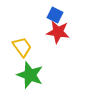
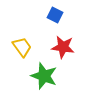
red star: moved 5 px right, 15 px down
green star: moved 14 px right, 1 px down
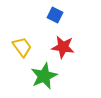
green star: rotated 28 degrees clockwise
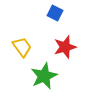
blue square: moved 2 px up
red star: moved 2 px right; rotated 25 degrees counterclockwise
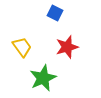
red star: moved 2 px right
green star: moved 1 px left, 2 px down
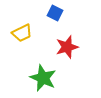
yellow trapezoid: moved 14 px up; rotated 100 degrees clockwise
green star: rotated 24 degrees counterclockwise
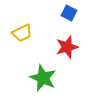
blue square: moved 14 px right
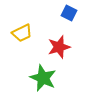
red star: moved 8 px left
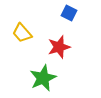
yellow trapezoid: rotated 75 degrees clockwise
green star: rotated 24 degrees clockwise
